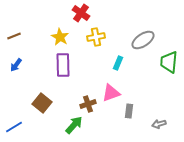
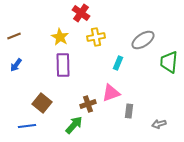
blue line: moved 13 px right, 1 px up; rotated 24 degrees clockwise
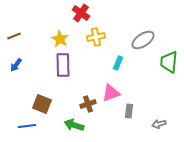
yellow star: moved 2 px down
brown square: moved 1 px down; rotated 18 degrees counterclockwise
green arrow: rotated 114 degrees counterclockwise
